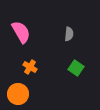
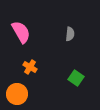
gray semicircle: moved 1 px right
green square: moved 10 px down
orange circle: moved 1 px left
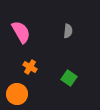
gray semicircle: moved 2 px left, 3 px up
green square: moved 7 px left
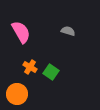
gray semicircle: rotated 80 degrees counterclockwise
green square: moved 18 px left, 6 px up
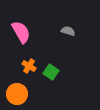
orange cross: moved 1 px left, 1 px up
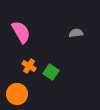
gray semicircle: moved 8 px right, 2 px down; rotated 24 degrees counterclockwise
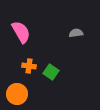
orange cross: rotated 24 degrees counterclockwise
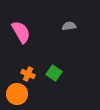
gray semicircle: moved 7 px left, 7 px up
orange cross: moved 1 px left, 8 px down; rotated 16 degrees clockwise
green square: moved 3 px right, 1 px down
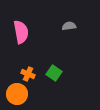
pink semicircle: rotated 20 degrees clockwise
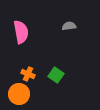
green square: moved 2 px right, 2 px down
orange circle: moved 2 px right
